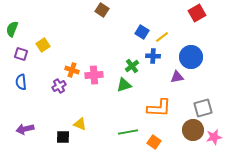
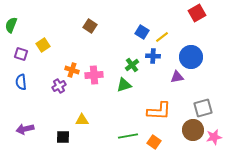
brown square: moved 12 px left, 16 px down
green semicircle: moved 1 px left, 4 px up
green cross: moved 1 px up
orange L-shape: moved 3 px down
yellow triangle: moved 2 px right, 4 px up; rotated 24 degrees counterclockwise
green line: moved 4 px down
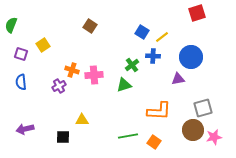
red square: rotated 12 degrees clockwise
purple triangle: moved 1 px right, 2 px down
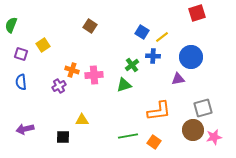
orange L-shape: rotated 10 degrees counterclockwise
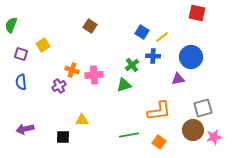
red square: rotated 30 degrees clockwise
green line: moved 1 px right, 1 px up
orange square: moved 5 px right
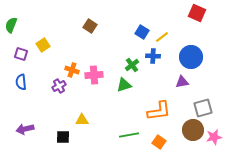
red square: rotated 12 degrees clockwise
purple triangle: moved 4 px right, 3 px down
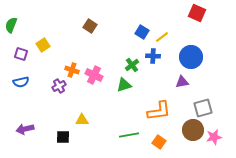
pink cross: rotated 30 degrees clockwise
blue semicircle: rotated 98 degrees counterclockwise
